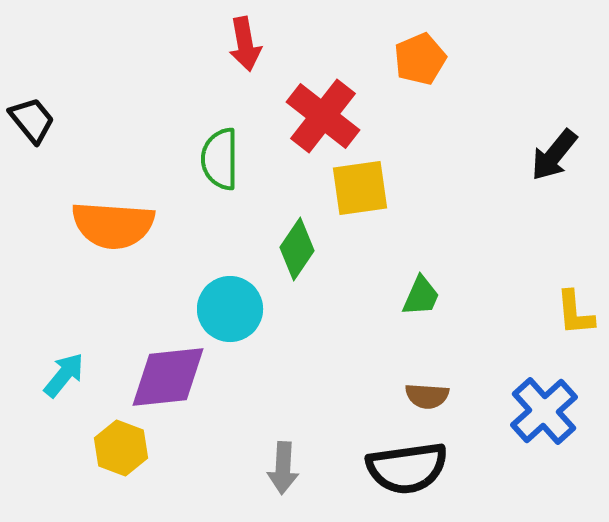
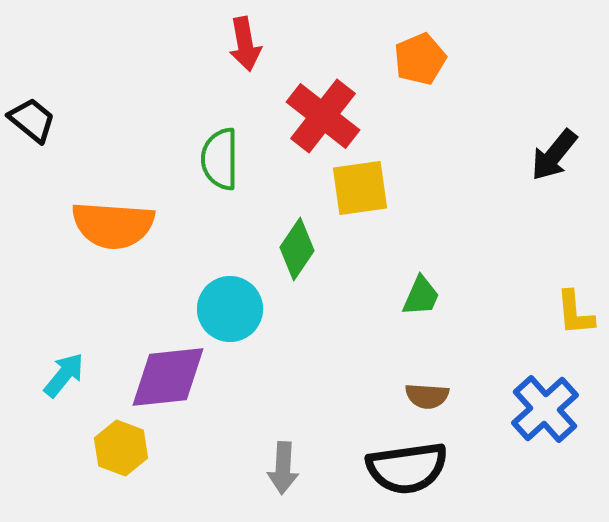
black trapezoid: rotated 12 degrees counterclockwise
blue cross: moved 1 px right, 2 px up
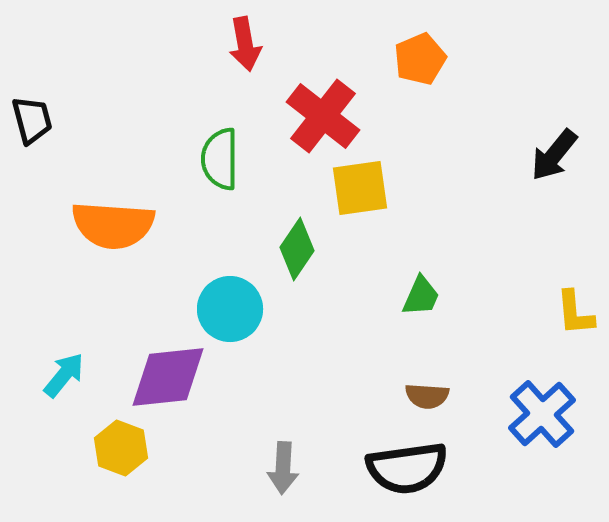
black trapezoid: rotated 36 degrees clockwise
blue cross: moved 3 px left, 5 px down
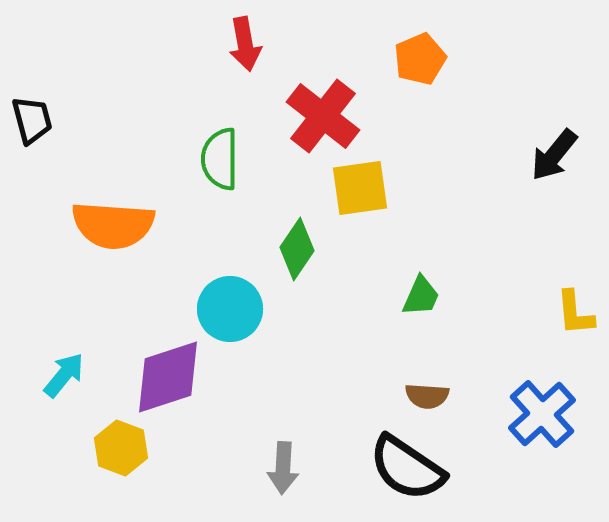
purple diamond: rotated 12 degrees counterclockwise
black semicircle: rotated 42 degrees clockwise
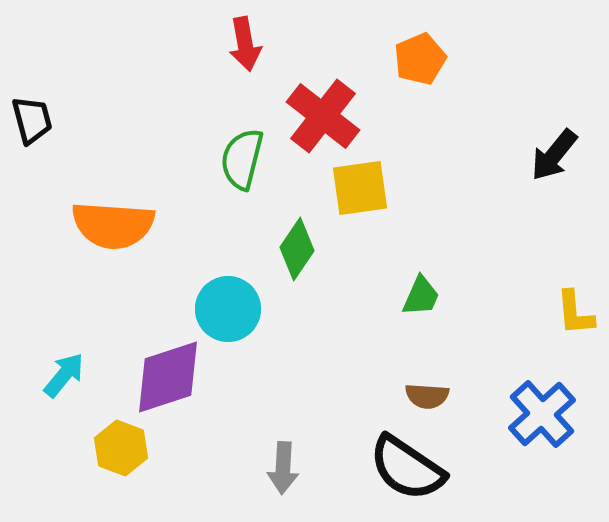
green semicircle: moved 22 px right; rotated 14 degrees clockwise
cyan circle: moved 2 px left
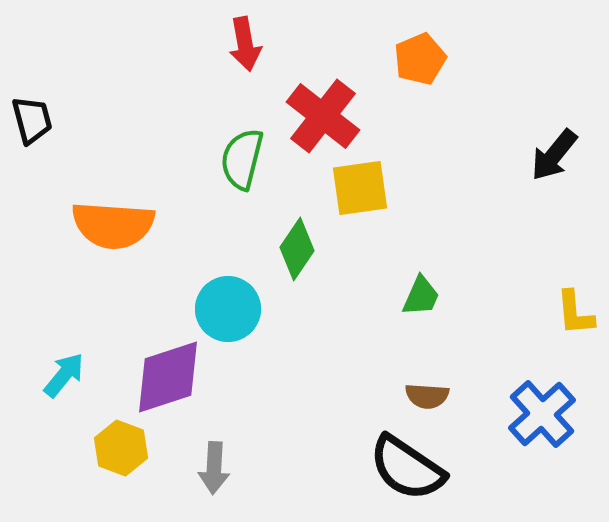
gray arrow: moved 69 px left
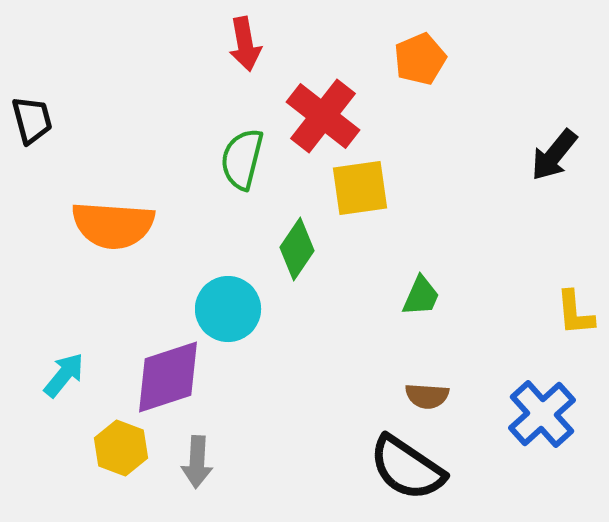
gray arrow: moved 17 px left, 6 px up
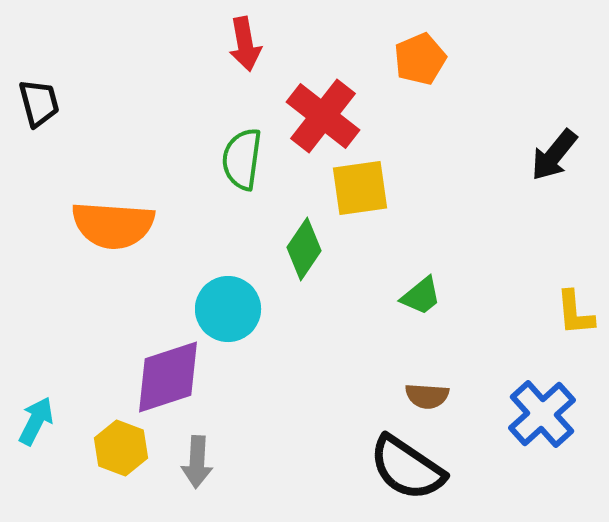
black trapezoid: moved 7 px right, 17 px up
green semicircle: rotated 6 degrees counterclockwise
green diamond: moved 7 px right
green trapezoid: rotated 27 degrees clockwise
cyan arrow: moved 28 px left, 46 px down; rotated 12 degrees counterclockwise
